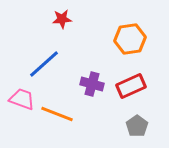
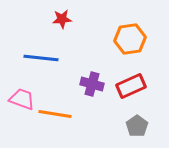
blue line: moved 3 px left, 6 px up; rotated 48 degrees clockwise
orange line: moved 2 px left; rotated 12 degrees counterclockwise
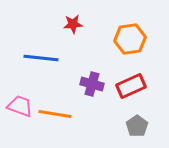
red star: moved 11 px right, 5 px down
pink trapezoid: moved 2 px left, 7 px down
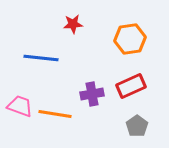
purple cross: moved 10 px down; rotated 25 degrees counterclockwise
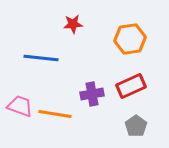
gray pentagon: moved 1 px left
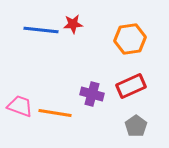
blue line: moved 28 px up
purple cross: rotated 25 degrees clockwise
orange line: moved 1 px up
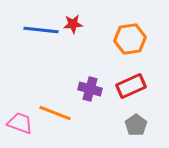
purple cross: moved 2 px left, 5 px up
pink trapezoid: moved 17 px down
orange line: rotated 12 degrees clockwise
gray pentagon: moved 1 px up
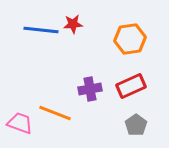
purple cross: rotated 25 degrees counterclockwise
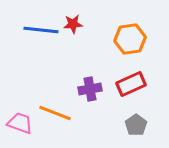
red rectangle: moved 2 px up
